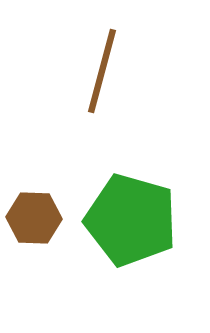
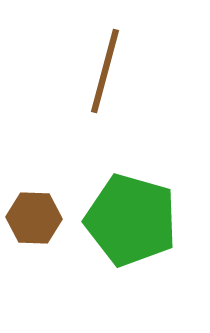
brown line: moved 3 px right
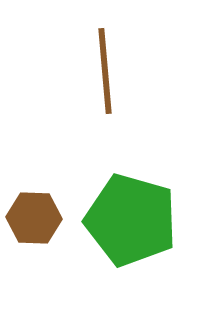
brown line: rotated 20 degrees counterclockwise
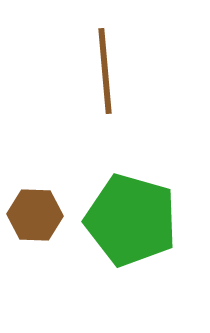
brown hexagon: moved 1 px right, 3 px up
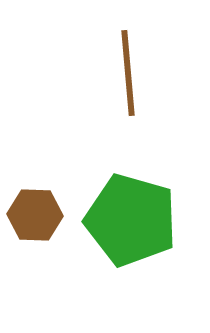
brown line: moved 23 px right, 2 px down
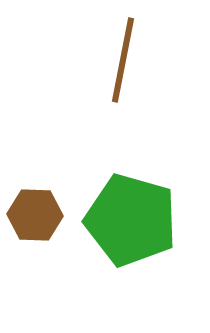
brown line: moved 5 px left, 13 px up; rotated 16 degrees clockwise
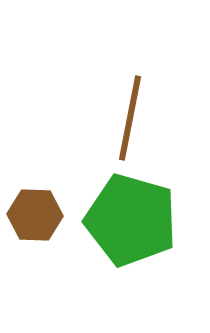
brown line: moved 7 px right, 58 px down
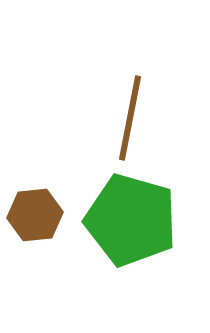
brown hexagon: rotated 8 degrees counterclockwise
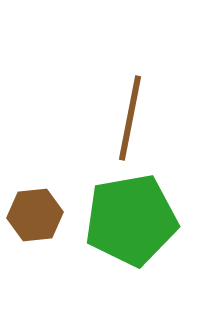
green pentagon: rotated 26 degrees counterclockwise
